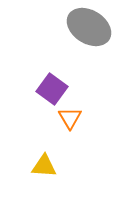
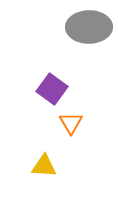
gray ellipse: rotated 33 degrees counterclockwise
orange triangle: moved 1 px right, 5 px down
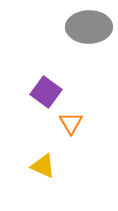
purple square: moved 6 px left, 3 px down
yellow triangle: moved 1 px left; rotated 20 degrees clockwise
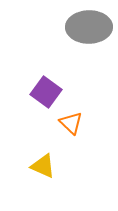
orange triangle: rotated 15 degrees counterclockwise
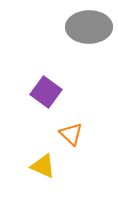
orange triangle: moved 11 px down
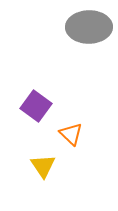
purple square: moved 10 px left, 14 px down
yellow triangle: rotated 32 degrees clockwise
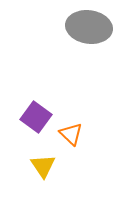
gray ellipse: rotated 9 degrees clockwise
purple square: moved 11 px down
